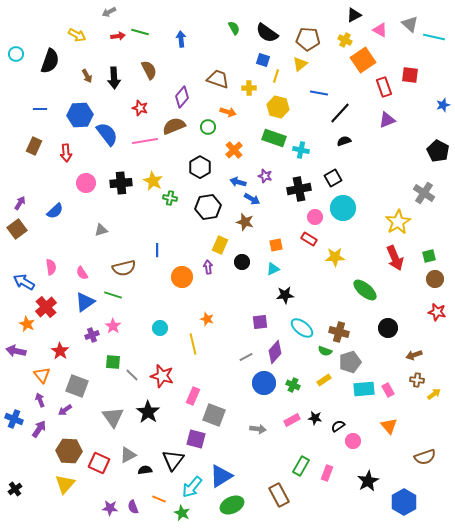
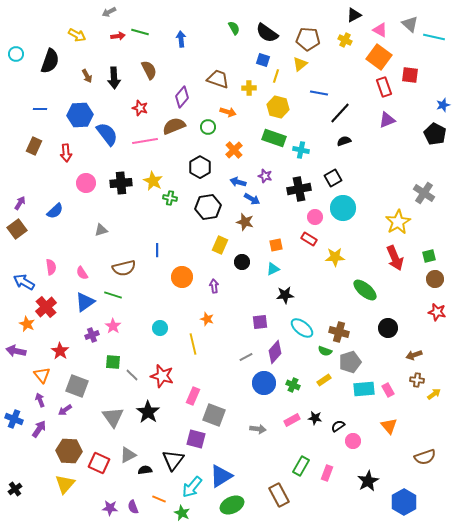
orange square at (363, 60): moved 16 px right, 3 px up; rotated 20 degrees counterclockwise
black pentagon at (438, 151): moved 3 px left, 17 px up
purple arrow at (208, 267): moved 6 px right, 19 px down
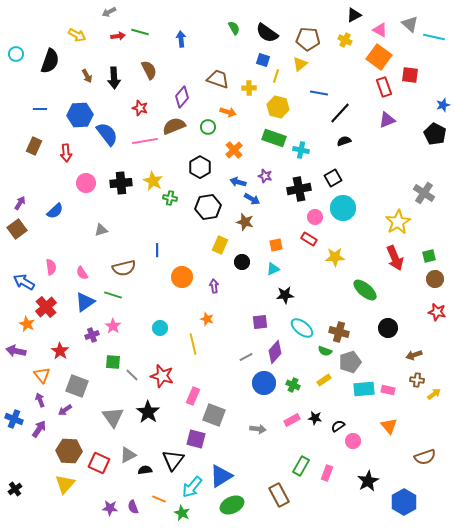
pink rectangle at (388, 390): rotated 48 degrees counterclockwise
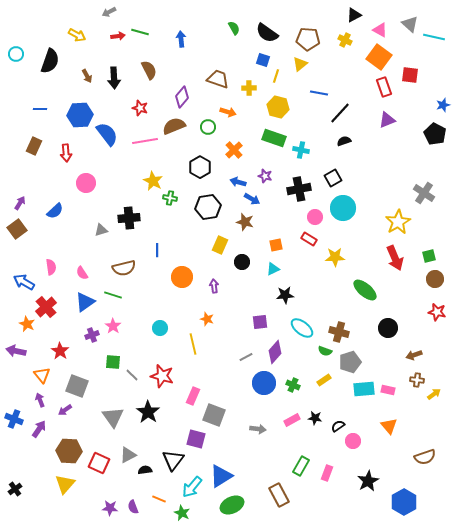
black cross at (121, 183): moved 8 px right, 35 px down
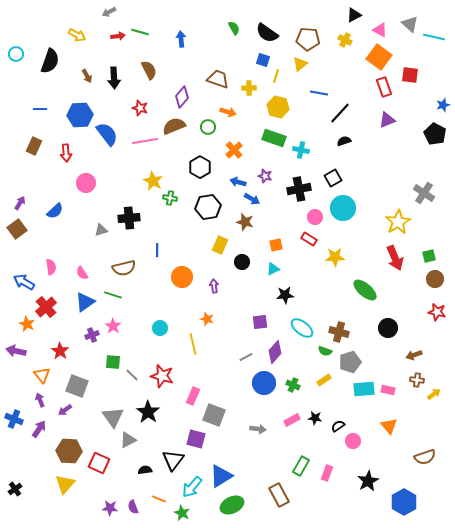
gray triangle at (128, 455): moved 15 px up
